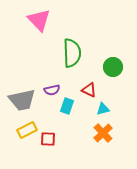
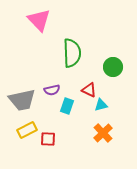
cyan triangle: moved 2 px left, 4 px up
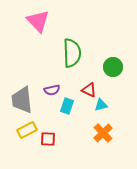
pink triangle: moved 1 px left, 1 px down
gray trapezoid: rotated 96 degrees clockwise
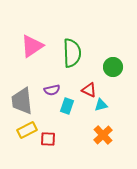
pink triangle: moved 6 px left, 25 px down; rotated 40 degrees clockwise
gray trapezoid: moved 1 px down
orange cross: moved 2 px down
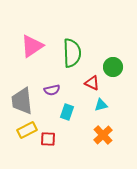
red triangle: moved 3 px right, 7 px up
cyan rectangle: moved 6 px down
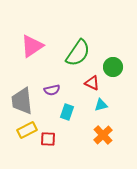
green semicircle: moved 6 px right; rotated 36 degrees clockwise
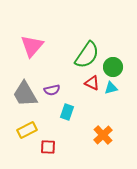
pink triangle: rotated 15 degrees counterclockwise
green semicircle: moved 9 px right, 2 px down
gray trapezoid: moved 3 px right, 7 px up; rotated 24 degrees counterclockwise
cyan triangle: moved 10 px right, 17 px up
red square: moved 8 px down
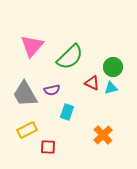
green semicircle: moved 17 px left, 2 px down; rotated 12 degrees clockwise
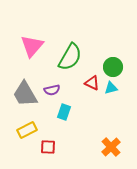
green semicircle: rotated 16 degrees counterclockwise
cyan rectangle: moved 3 px left
orange cross: moved 8 px right, 12 px down
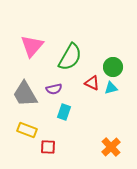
purple semicircle: moved 2 px right, 1 px up
yellow rectangle: rotated 48 degrees clockwise
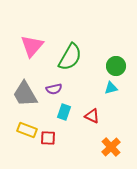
green circle: moved 3 px right, 1 px up
red triangle: moved 33 px down
red square: moved 9 px up
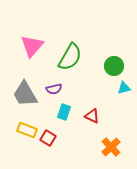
green circle: moved 2 px left
cyan triangle: moved 13 px right
red square: rotated 28 degrees clockwise
